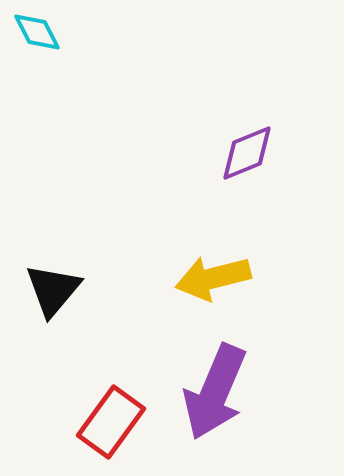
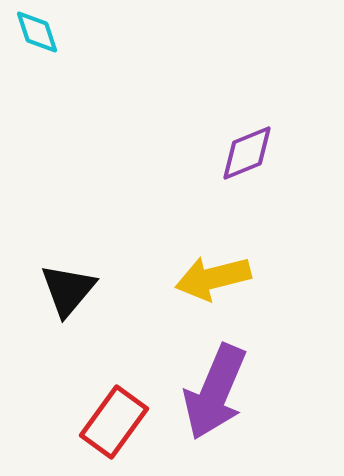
cyan diamond: rotated 9 degrees clockwise
black triangle: moved 15 px right
red rectangle: moved 3 px right
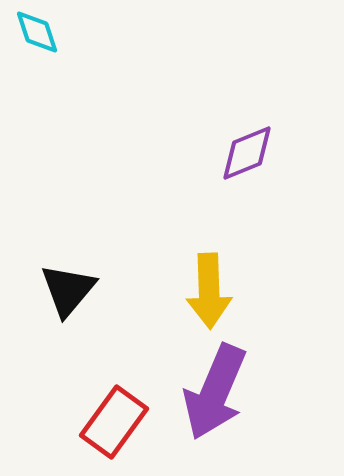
yellow arrow: moved 4 px left, 13 px down; rotated 78 degrees counterclockwise
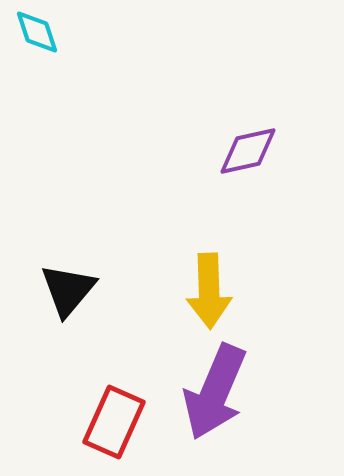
purple diamond: moved 1 px right, 2 px up; rotated 10 degrees clockwise
red rectangle: rotated 12 degrees counterclockwise
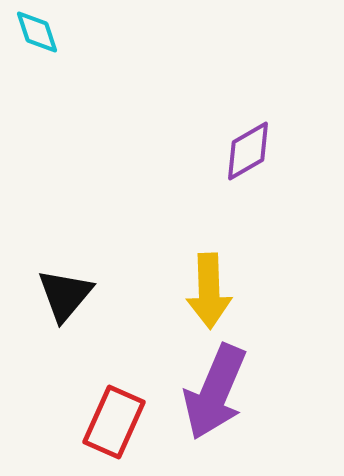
purple diamond: rotated 18 degrees counterclockwise
black triangle: moved 3 px left, 5 px down
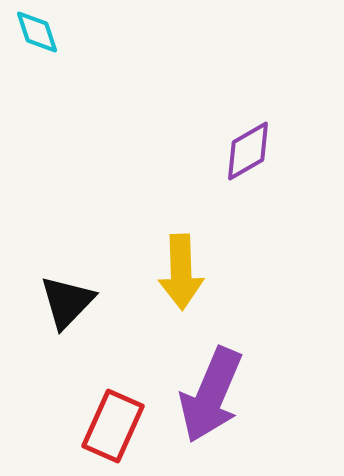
yellow arrow: moved 28 px left, 19 px up
black triangle: moved 2 px right, 7 px down; rotated 4 degrees clockwise
purple arrow: moved 4 px left, 3 px down
red rectangle: moved 1 px left, 4 px down
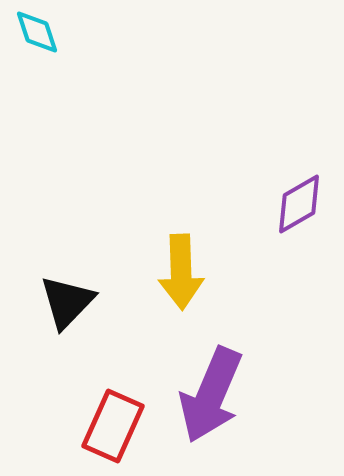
purple diamond: moved 51 px right, 53 px down
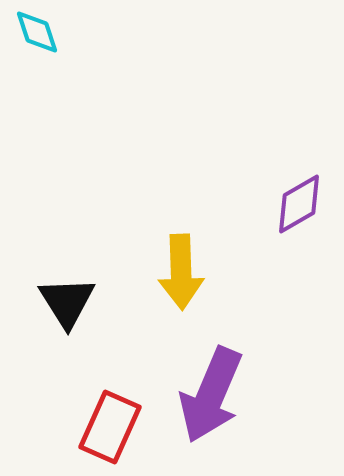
black triangle: rotated 16 degrees counterclockwise
red rectangle: moved 3 px left, 1 px down
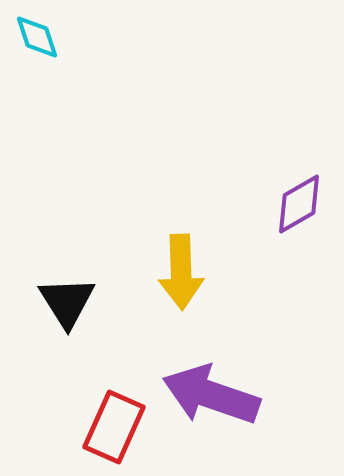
cyan diamond: moved 5 px down
purple arrow: rotated 86 degrees clockwise
red rectangle: moved 4 px right
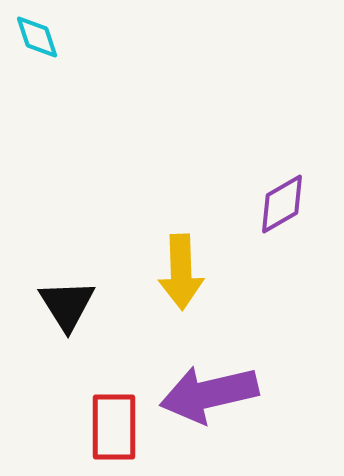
purple diamond: moved 17 px left
black triangle: moved 3 px down
purple arrow: moved 2 px left, 1 px up; rotated 32 degrees counterclockwise
red rectangle: rotated 24 degrees counterclockwise
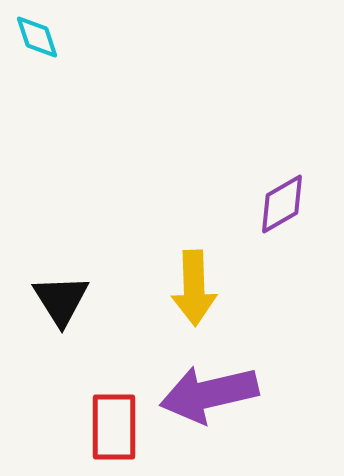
yellow arrow: moved 13 px right, 16 px down
black triangle: moved 6 px left, 5 px up
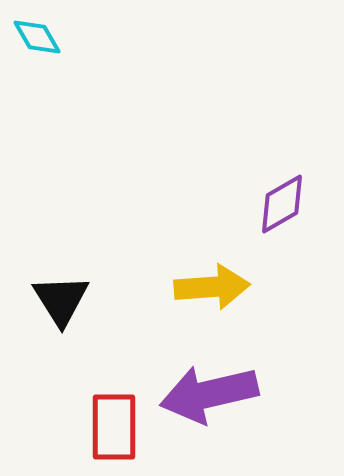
cyan diamond: rotated 12 degrees counterclockwise
yellow arrow: moved 18 px right, 1 px up; rotated 92 degrees counterclockwise
